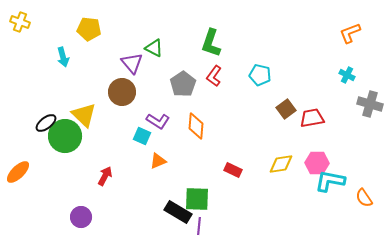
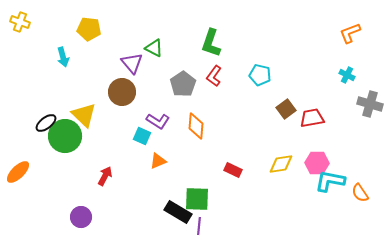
orange semicircle: moved 4 px left, 5 px up
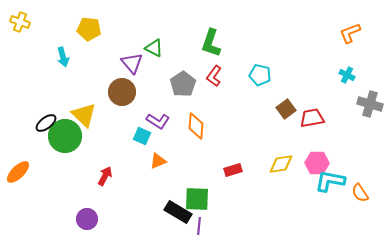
red rectangle: rotated 42 degrees counterclockwise
purple circle: moved 6 px right, 2 px down
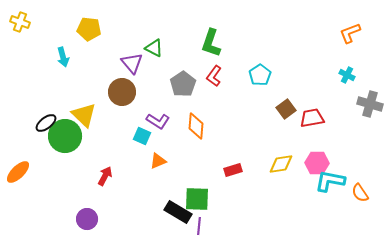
cyan pentagon: rotated 25 degrees clockwise
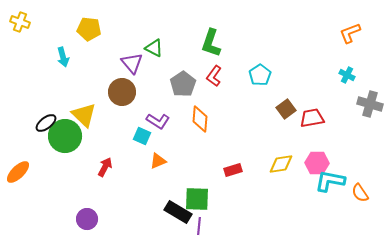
orange diamond: moved 4 px right, 7 px up
red arrow: moved 9 px up
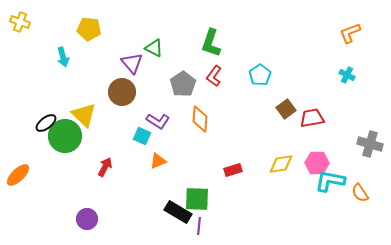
gray cross: moved 40 px down
orange ellipse: moved 3 px down
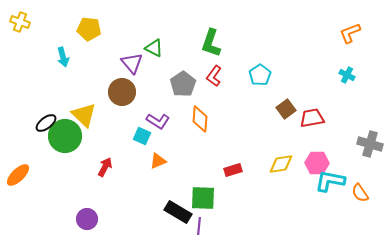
green square: moved 6 px right, 1 px up
